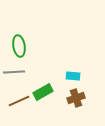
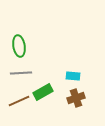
gray line: moved 7 px right, 1 px down
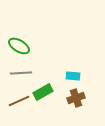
green ellipse: rotated 50 degrees counterclockwise
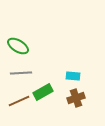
green ellipse: moved 1 px left
